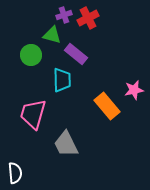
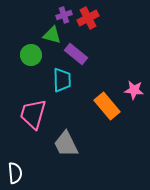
pink star: rotated 18 degrees clockwise
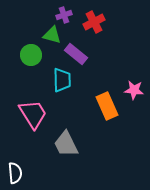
red cross: moved 6 px right, 4 px down
orange rectangle: rotated 16 degrees clockwise
pink trapezoid: rotated 132 degrees clockwise
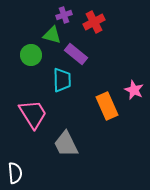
pink star: rotated 18 degrees clockwise
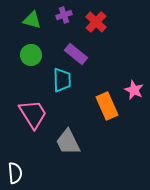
red cross: moved 2 px right; rotated 20 degrees counterclockwise
green triangle: moved 20 px left, 15 px up
gray trapezoid: moved 2 px right, 2 px up
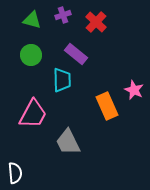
purple cross: moved 1 px left
pink trapezoid: rotated 60 degrees clockwise
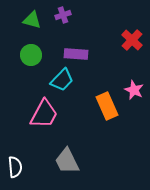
red cross: moved 36 px right, 18 px down
purple rectangle: rotated 35 degrees counterclockwise
cyan trapezoid: rotated 45 degrees clockwise
pink trapezoid: moved 11 px right
gray trapezoid: moved 1 px left, 19 px down
white semicircle: moved 6 px up
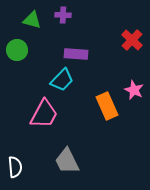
purple cross: rotated 21 degrees clockwise
green circle: moved 14 px left, 5 px up
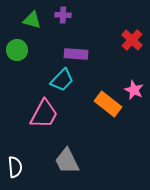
orange rectangle: moved 1 px right, 2 px up; rotated 28 degrees counterclockwise
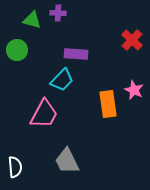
purple cross: moved 5 px left, 2 px up
orange rectangle: rotated 44 degrees clockwise
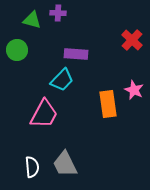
gray trapezoid: moved 2 px left, 3 px down
white semicircle: moved 17 px right
